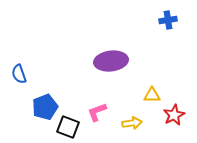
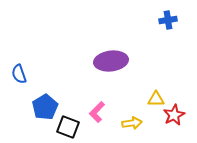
yellow triangle: moved 4 px right, 4 px down
blue pentagon: rotated 10 degrees counterclockwise
pink L-shape: rotated 25 degrees counterclockwise
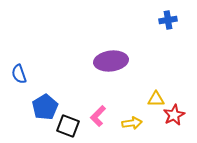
pink L-shape: moved 1 px right, 4 px down
black square: moved 1 px up
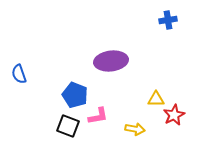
blue pentagon: moved 30 px right, 12 px up; rotated 20 degrees counterclockwise
pink L-shape: rotated 145 degrees counterclockwise
yellow arrow: moved 3 px right, 6 px down; rotated 18 degrees clockwise
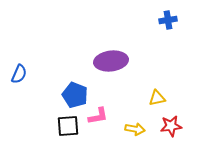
blue semicircle: rotated 138 degrees counterclockwise
yellow triangle: moved 1 px right, 1 px up; rotated 12 degrees counterclockwise
red star: moved 3 px left, 11 px down; rotated 20 degrees clockwise
black square: rotated 25 degrees counterclockwise
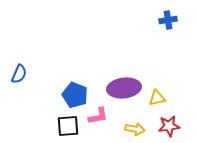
purple ellipse: moved 13 px right, 27 px down
red star: moved 2 px left
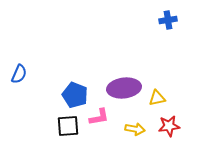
pink L-shape: moved 1 px right, 1 px down
